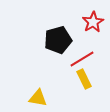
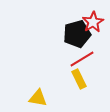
black pentagon: moved 19 px right, 6 px up
yellow rectangle: moved 5 px left
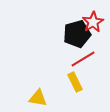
red line: moved 1 px right
yellow rectangle: moved 4 px left, 3 px down
